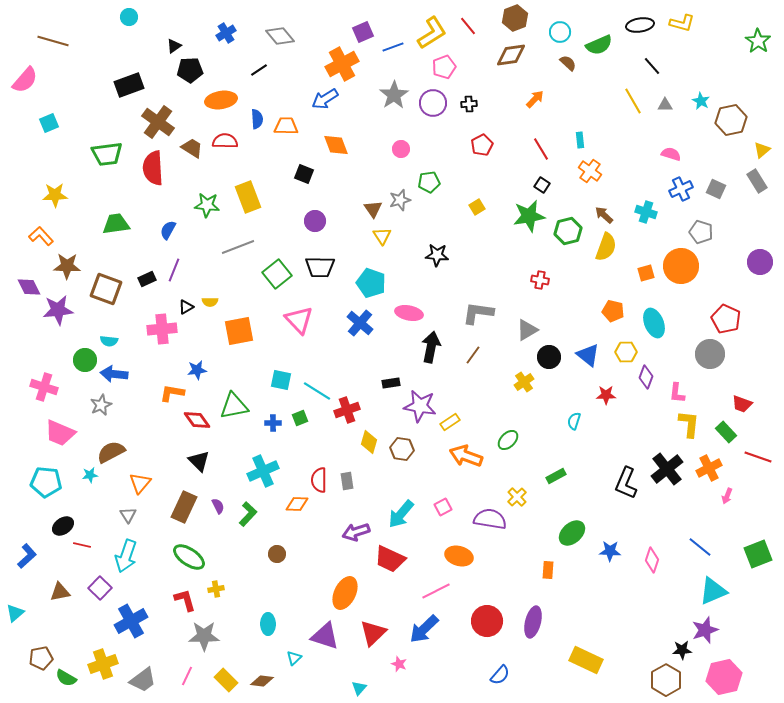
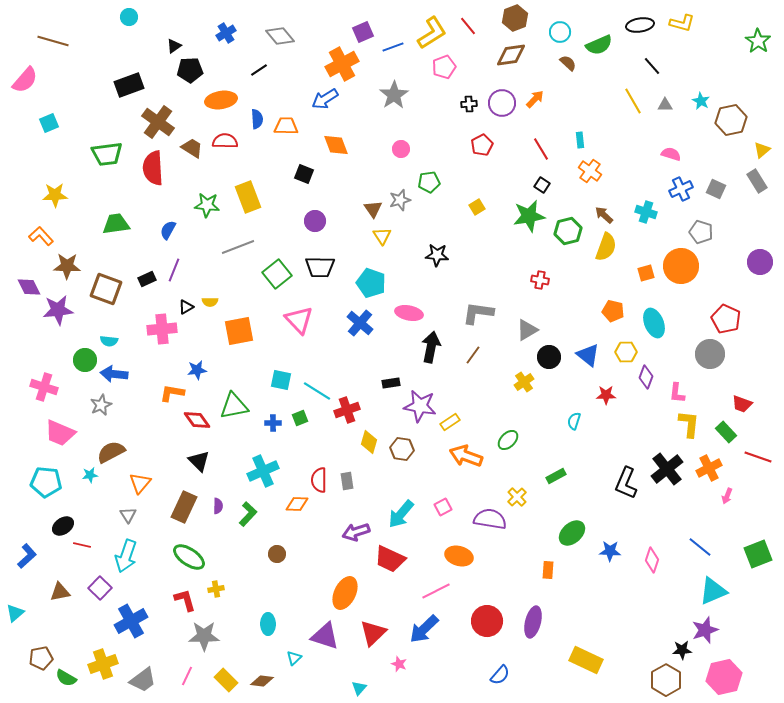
purple circle at (433, 103): moved 69 px right
purple semicircle at (218, 506): rotated 28 degrees clockwise
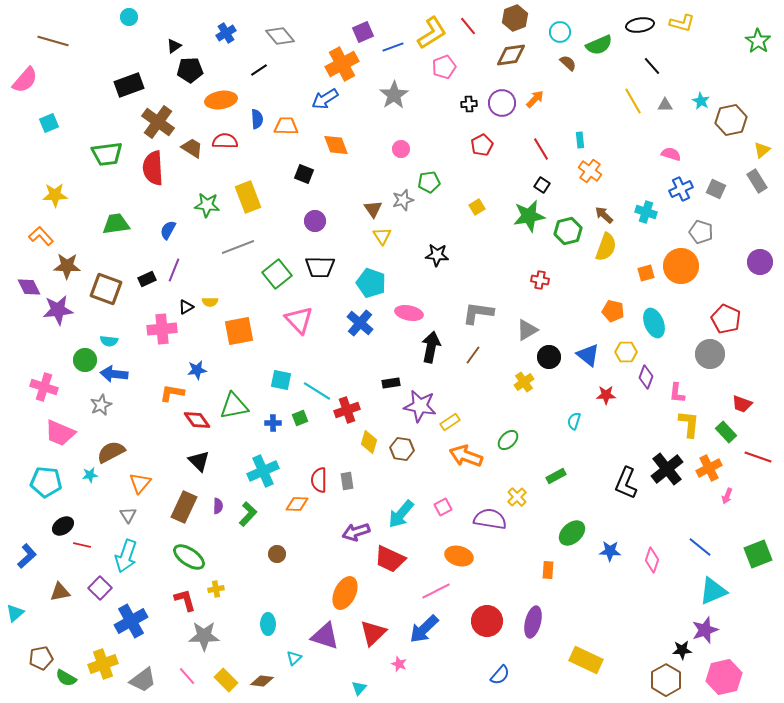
gray star at (400, 200): moved 3 px right
pink line at (187, 676): rotated 66 degrees counterclockwise
